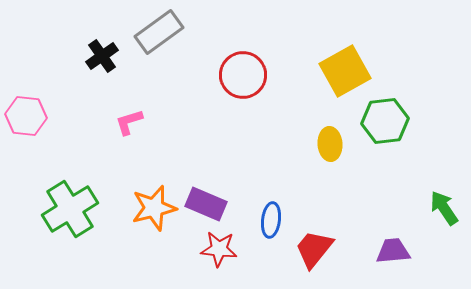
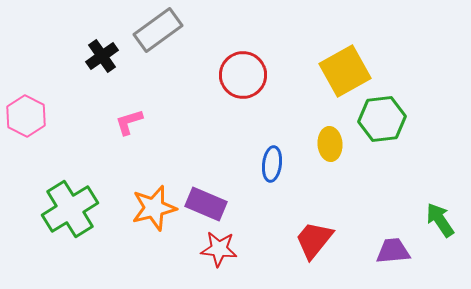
gray rectangle: moved 1 px left, 2 px up
pink hexagon: rotated 21 degrees clockwise
green hexagon: moved 3 px left, 2 px up
green arrow: moved 4 px left, 12 px down
blue ellipse: moved 1 px right, 56 px up
red trapezoid: moved 9 px up
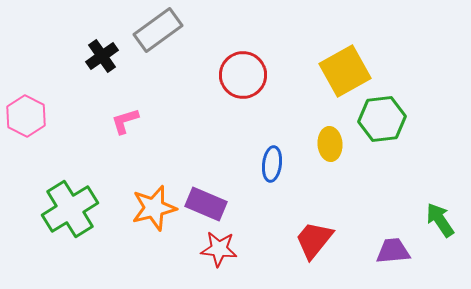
pink L-shape: moved 4 px left, 1 px up
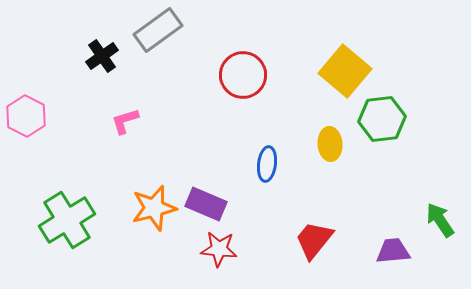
yellow square: rotated 21 degrees counterclockwise
blue ellipse: moved 5 px left
green cross: moved 3 px left, 11 px down
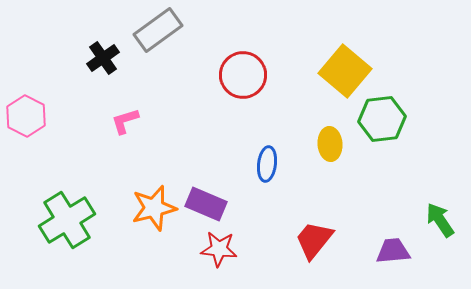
black cross: moved 1 px right, 2 px down
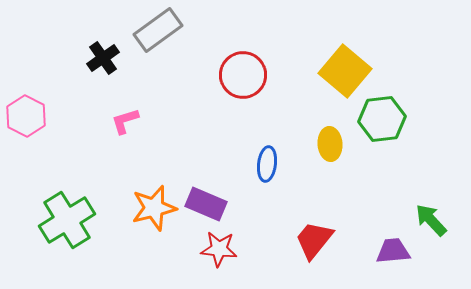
green arrow: moved 9 px left; rotated 9 degrees counterclockwise
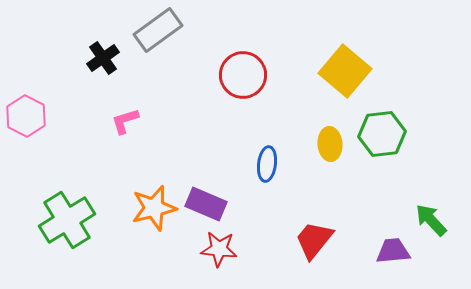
green hexagon: moved 15 px down
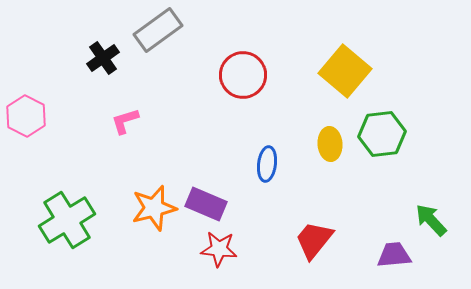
purple trapezoid: moved 1 px right, 4 px down
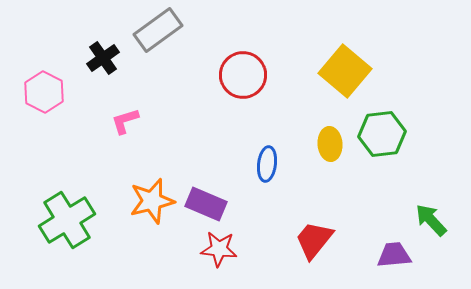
pink hexagon: moved 18 px right, 24 px up
orange star: moved 2 px left, 7 px up
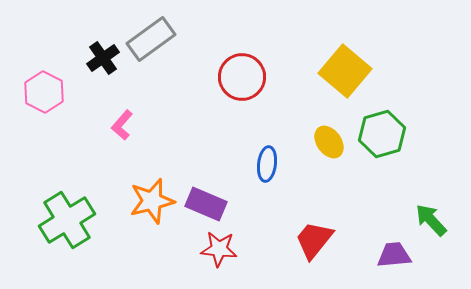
gray rectangle: moved 7 px left, 9 px down
red circle: moved 1 px left, 2 px down
pink L-shape: moved 3 px left, 4 px down; rotated 32 degrees counterclockwise
green hexagon: rotated 9 degrees counterclockwise
yellow ellipse: moved 1 px left, 2 px up; rotated 32 degrees counterclockwise
